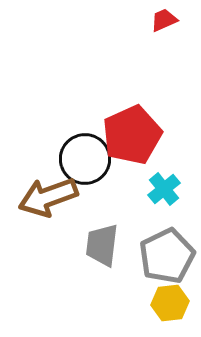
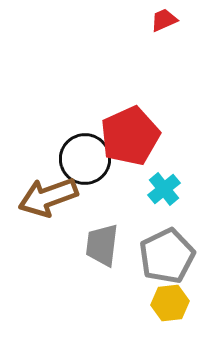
red pentagon: moved 2 px left, 1 px down
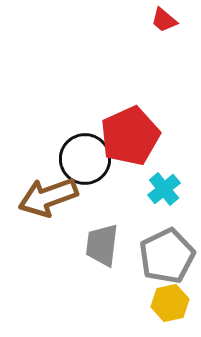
red trapezoid: rotated 116 degrees counterclockwise
yellow hexagon: rotated 6 degrees counterclockwise
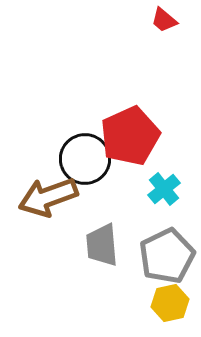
gray trapezoid: rotated 12 degrees counterclockwise
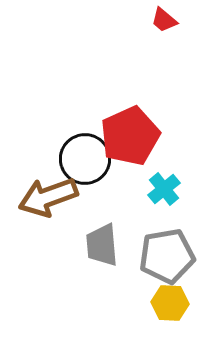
gray pentagon: rotated 16 degrees clockwise
yellow hexagon: rotated 15 degrees clockwise
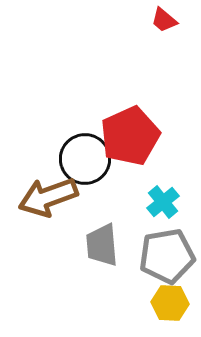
cyan cross: moved 1 px left, 13 px down
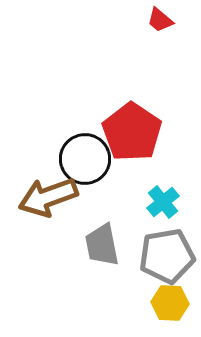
red trapezoid: moved 4 px left
red pentagon: moved 2 px right, 4 px up; rotated 14 degrees counterclockwise
gray trapezoid: rotated 6 degrees counterclockwise
